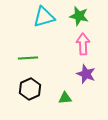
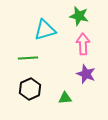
cyan triangle: moved 1 px right, 13 px down
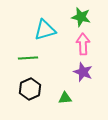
green star: moved 2 px right, 1 px down
purple star: moved 3 px left, 2 px up
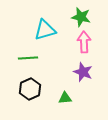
pink arrow: moved 1 px right, 2 px up
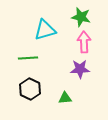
purple star: moved 3 px left, 3 px up; rotated 24 degrees counterclockwise
black hexagon: rotated 10 degrees counterclockwise
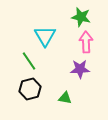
cyan triangle: moved 6 px down; rotated 45 degrees counterclockwise
pink arrow: moved 2 px right
green line: moved 1 px right, 3 px down; rotated 60 degrees clockwise
black hexagon: rotated 20 degrees clockwise
green triangle: rotated 16 degrees clockwise
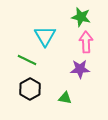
green line: moved 2 px left, 1 px up; rotated 30 degrees counterclockwise
black hexagon: rotated 15 degrees counterclockwise
